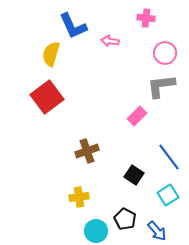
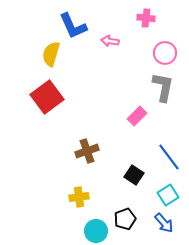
gray L-shape: moved 2 px right, 1 px down; rotated 108 degrees clockwise
black pentagon: rotated 25 degrees clockwise
blue arrow: moved 7 px right, 8 px up
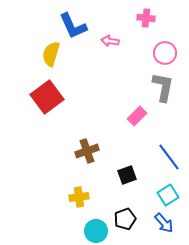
black square: moved 7 px left; rotated 36 degrees clockwise
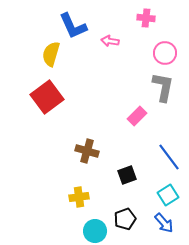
brown cross: rotated 35 degrees clockwise
cyan circle: moved 1 px left
